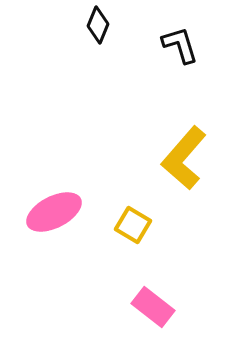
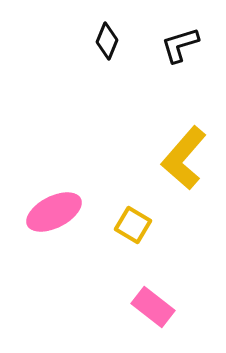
black diamond: moved 9 px right, 16 px down
black L-shape: rotated 90 degrees counterclockwise
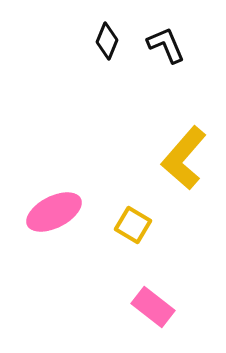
black L-shape: moved 14 px left; rotated 84 degrees clockwise
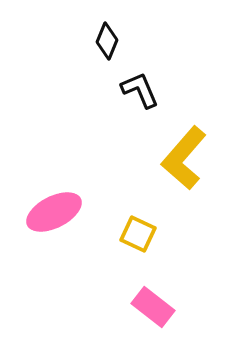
black L-shape: moved 26 px left, 45 px down
yellow square: moved 5 px right, 9 px down; rotated 6 degrees counterclockwise
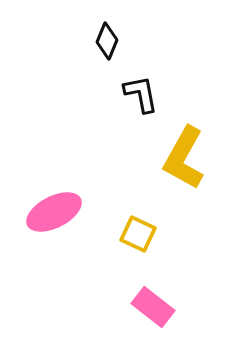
black L-shape: moved 1 px right, 4 px down; rotated 12 degrees clockwise
yellow L-shape: rotated 12 degrees counterclockwise
